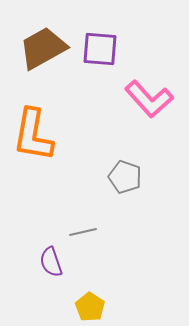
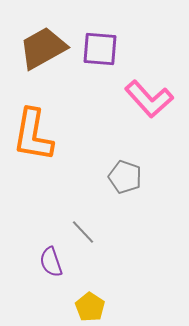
gray line: rotated 60 degrees clockwise
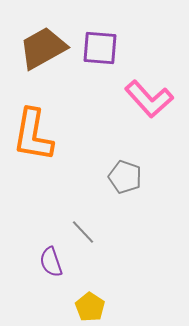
purple square: moved 1 px up
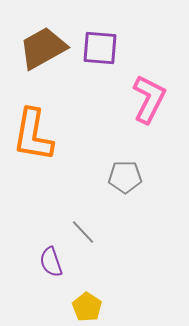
pink L-shape: rotated 111 degrees counterclockwise
gray pentagon: rotated 20 degrees counterclockwise
yellow pentagon: moved 3 px left
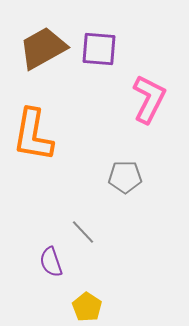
purple square: moved 1 px left, 1 px down
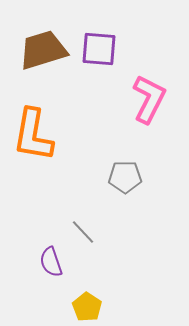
brown trapezoid: moved 2 px down; rotated 12 degrees clockwise
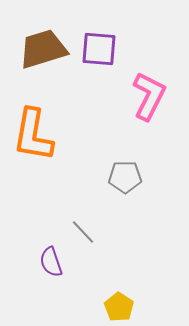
brown trapezoid: moved 1 px up
pink L-shape: moved 3 px up
yellow pentagon: moved 32 px right
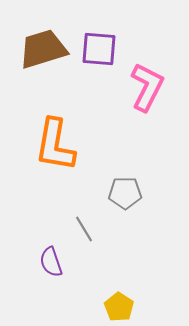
pink L-shape: moved 2 px left, 9 px up
orange L-shape: moved 22 px right, 10 px down
gray pentagon: moved 16 px down
gray line: moved 1 px right, 3 px up; rotated 12 degrees clockwise
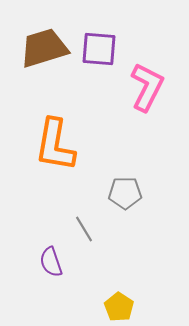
brown trapezoid: moved 1 px right, 1 px up
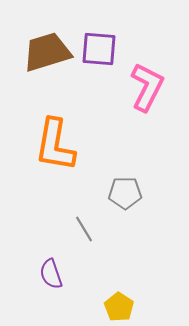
brown trapezoid: moved 3 px right, 4 px down
purple semicircle: moved 12 px down
